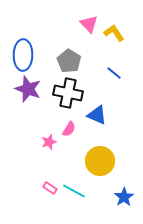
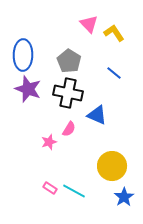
yellow circle: moved 12 px right, 5 px down
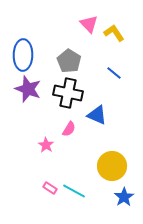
pink star: moved 3 px left, 3 px down; rotated 21 degrees counterclockwise
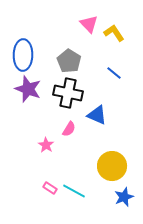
blue star: rotated 12 degrees clockwise
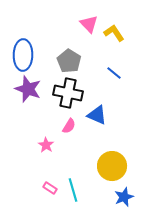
pink semicircle: moved 3 px up
cyan line: moved 1 px left, 1 px up; rotated 45 degrees clockwise
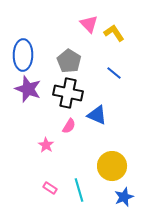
cyan line: moved 6 px right
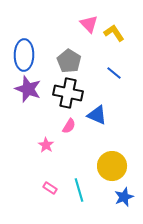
blue ellipse: moved 1 px right
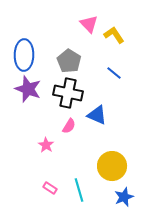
yellow L-shape: moved 2 px down
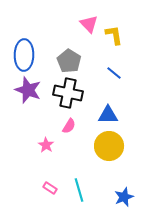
yellow L-shape: rotated 25 degrees clockwise
purple star: moved 1 px down
blue triangle: moved 11 px right; rotated 25 degrees counterclockwise
yellow circle: moved 3 px left, 20 px up
